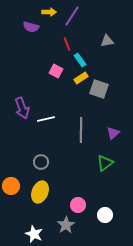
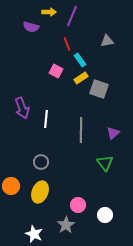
purple line: rotated 10 degrees counterclockwise
white line: rotated 72 degrees counterclockwise
green triangle: rotated 30 degrees counterclockwise
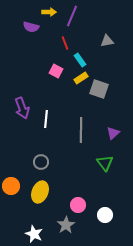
red line: moved 2 px left, 1 px up
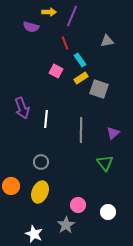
white circle: moved 3 px right, 3 px up
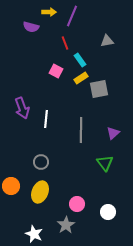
gray square: rotated 30 degrees counterclockwise
pink circle: moved 1 px left, 1 px up
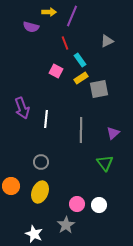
gray triangle: rotated 16 degrees counterclockwise
white circle: moved 9 px left, 7 px up
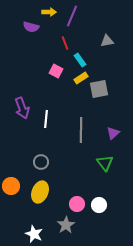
gray triangle: rotated 16 degrees clockwise
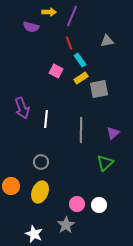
red line: moved 4 px right
green triangle: rotated 24 degrees clockwise
